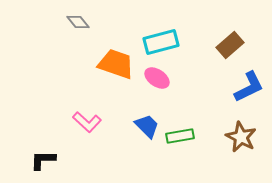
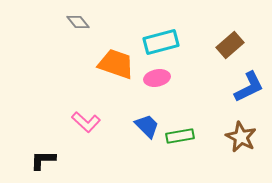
pink ellipse: rotated 45 degrees counterclockwise
pink L-shape: moved 1 px left
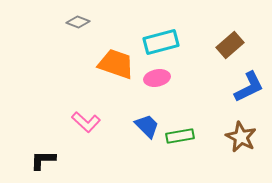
gray diamond: rotated 30 degrees counterclockwise
